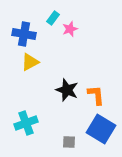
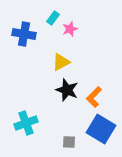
yellow triangle: moved 31 px right
orange L-shape: moved 2 px left, 2 px down; rotated 130 degrees counterclockwise
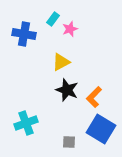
cyan rectangle: moved 1 px down
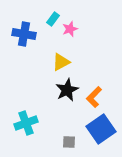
black star: rotated 25 degrees clockwise
blue square: rotated 24 degrees clockwise
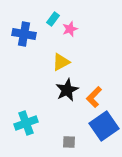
blue square: moved 3 px right, 3 px up
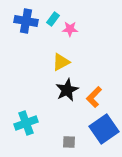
pink star: rotated 21 degrees clockwise
blue cross: moved 2 px right, 13 px up
blue square: moved 3 px down
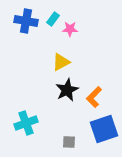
blue square: rotated 16 degrees clockwise
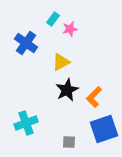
blue cross: moved 22 px down; rotated 25 degrees clockwise
pink star: rotated 14 degrees counterclockwise
